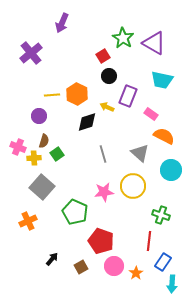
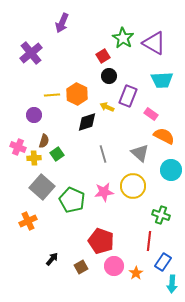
cyan trapezoid: rotated 15 degrees counterclockwise
purple circle: moved 5 px left, 1 px up
green pentagon: moved 3 px left, 12 px up
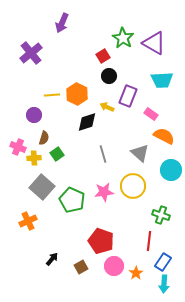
brown semicircle: moved 3 px up
cyan arrow: moved 8 px left
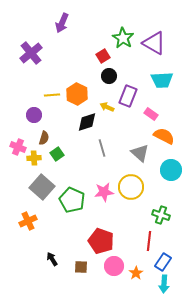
gray line: moved 1 px left, 6 px up
yellow circle: moved 2 px left, 1 px down
black arrow: rotated 72 degrees counterclockwise
brown square: rotated 32 degrees clockwise
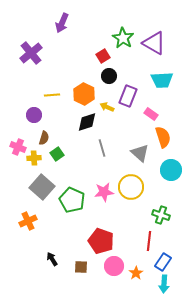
orange hexagon: moved 7 px right
orange semicircle: moved 1 px left, 1 px down; rotated 45 degrees clockwise
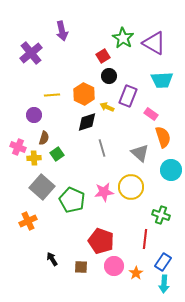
purple arrow: moved 8 px down; rotated 36 degrees counterclockwise
red line: moved 4 px left, 2 px up
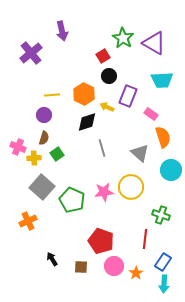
purple circle: moved 10 px right
